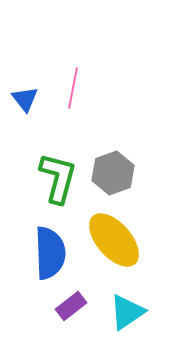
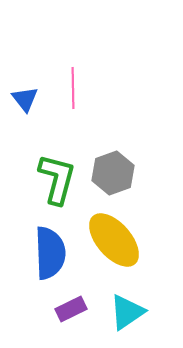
pink line: rotated 12 degrees counterclockwise
green L-shape: moved 1 px left, 1 px down
purple rectangle: moved 3 px down; rotated 12 degrees clockwise
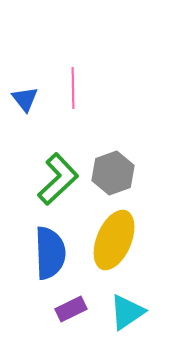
green L-shape: moved 1 px right; rotated 32 degrees clockwise
yellow ellipse: rotated 64 degrees clockwise
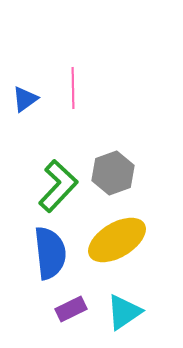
blue triangle: rotated 32 degrees clockwise
green L-shape: moved 7 px down; rotated 4 degrees counterclockwise
yellow ellipse: moved 3 px right; rotated 36 degrees clockwise
blue semicircle: rotated 4 degrees counterclockwise
cyan triangle: moved 3 px left
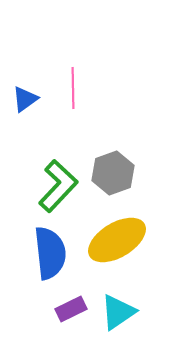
cyan triangle: moved 6 px left
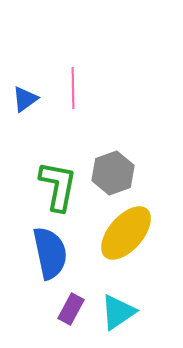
green L-shape: rotated 32 degrees counterclockwise
yellow ellipse: moved 9 px right, 7 px up; rotated 18 degrees counterclockwise
blue semicircle: rotated 6 degrees counterclockwise
purple rectangle: rotated 36 degrees counterclockwise
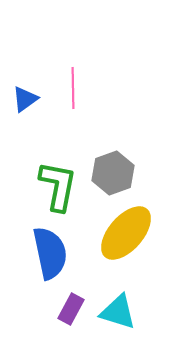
cyan triangle: rotated 51 degrees clockwise
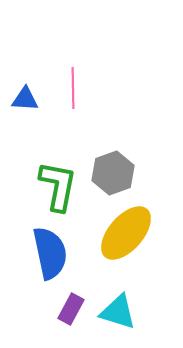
blue triangle: rotated 40 degrees clockwise
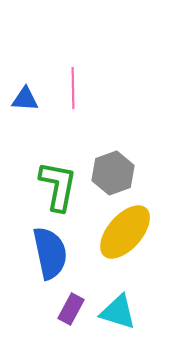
yellow ellipse: moved 1 px left, 1 px up
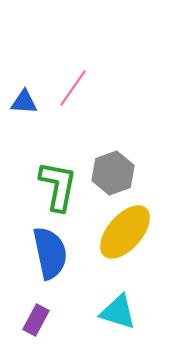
pink line: rotated 36 degrees clockwise
blue triangle: moved 1 px left, 3 px down
purple rectangle: moved 35 px left, 11 px down
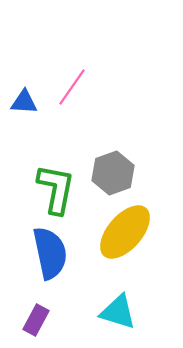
pink line: moved 1 px left, 1 px up
green L-shape: moved 2 px left, 3 px down
